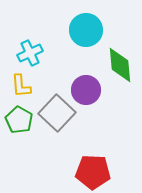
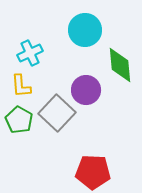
cyan circle: moved 1 px left
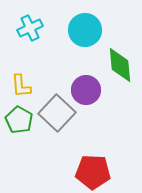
cyan cross: moved 25 px up
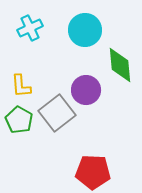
gray square: rotated 9 degrees clockwise
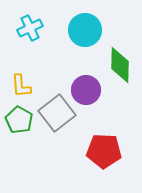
green diamond: rotated 6 degrees clockwise
red pentagon: moved 11 px right, 21 px up
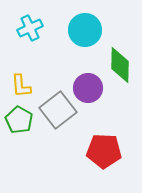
purple circle: moved 2 px right, 2 px up
gray square: moved 1 px right, 3 px up
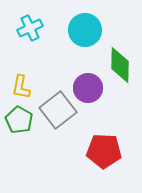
yellow L-shape: moved 1 px down; rotated 15 degrees clockwise
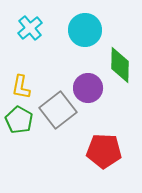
cyan cross: rotated 15 degrees counterclockwise
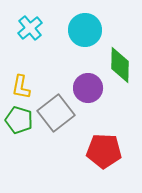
gray square: moved 2 px left, 3 px down
green pentagon: rotated 12 degrees counterclockwise
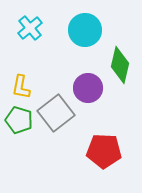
green diamond: rotated 12 degrees clockwise
